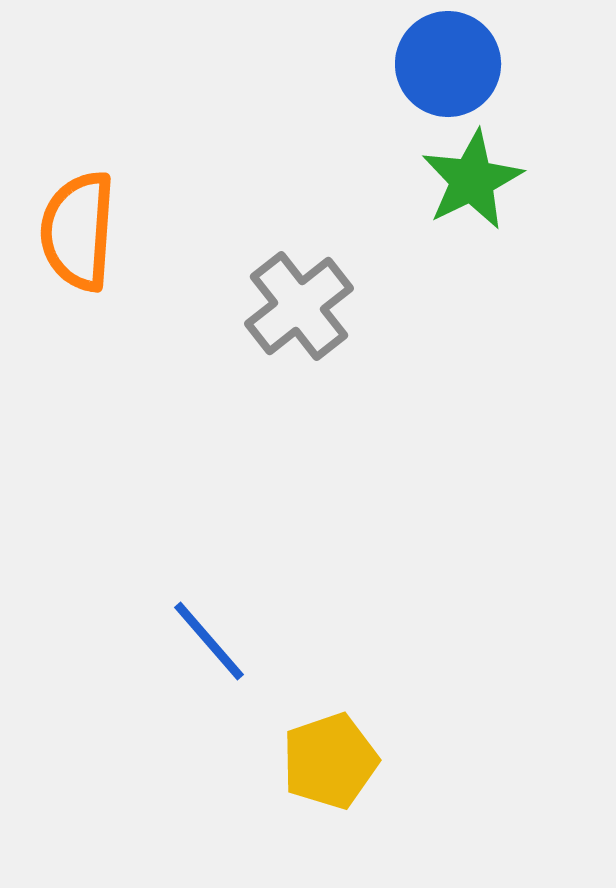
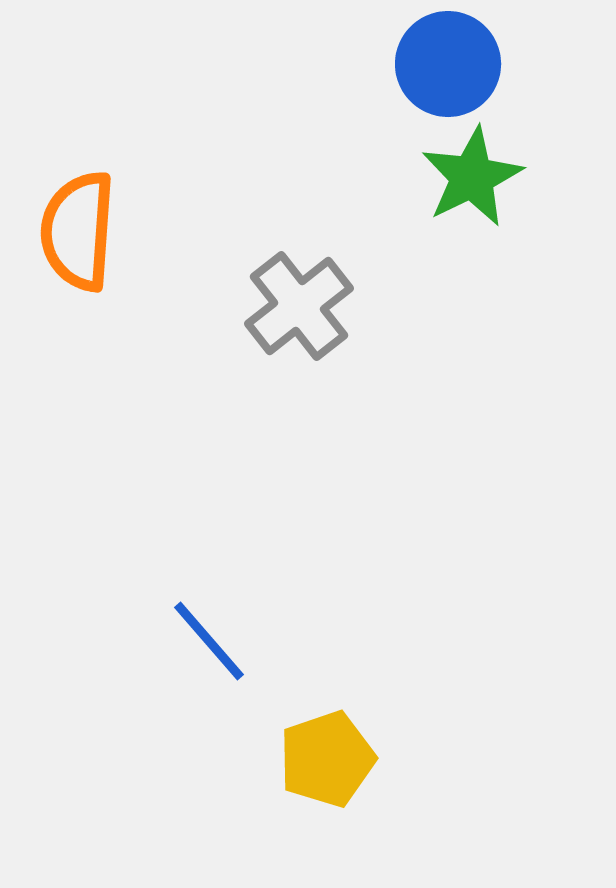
green star: moved 3 px up
yellow pentagon: moved 3 px left, 2 px up
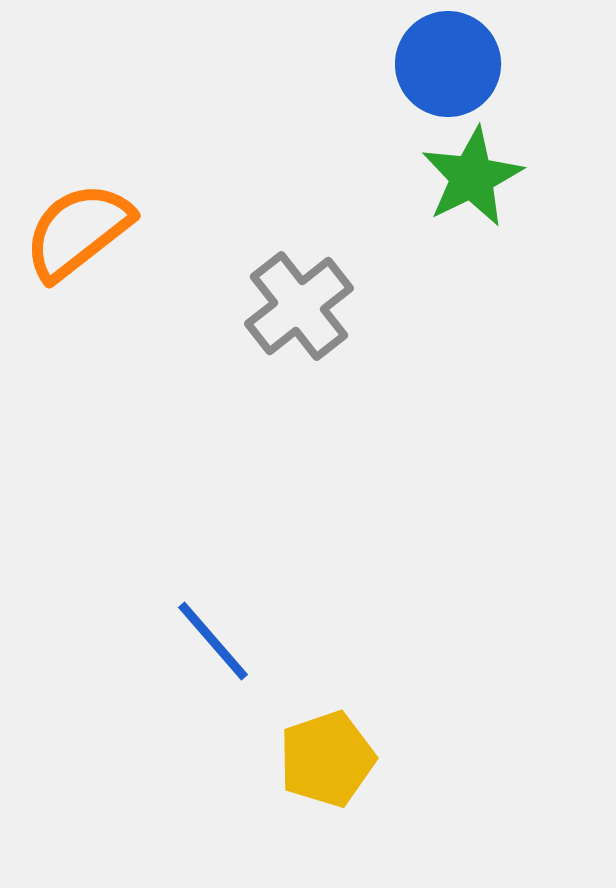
orange semicircle: rotated 48 degrees clockwise
blue line: moved 4 px right
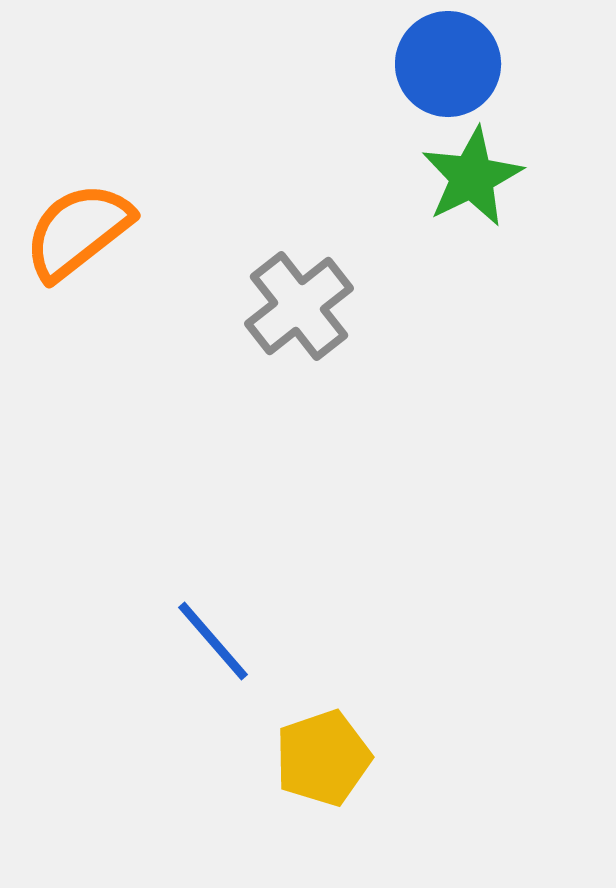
yellow pentagon: moved 4 px left, 1 px up
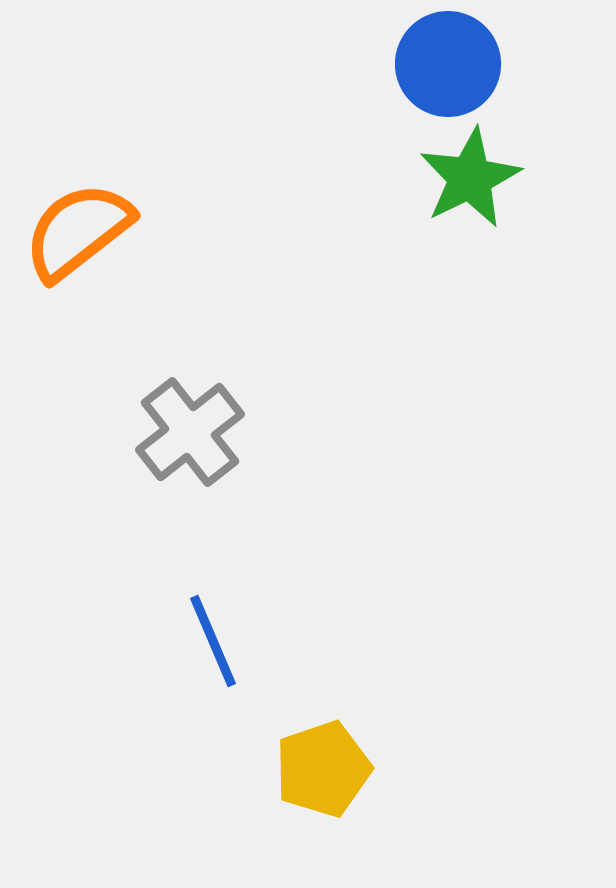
green star: moved 2 px left, 1 px down
gray cross: moved 109 px left, 126 px down
blue line: rotated 18 degrees clockwise
yellow pentagon: moved 11 px down
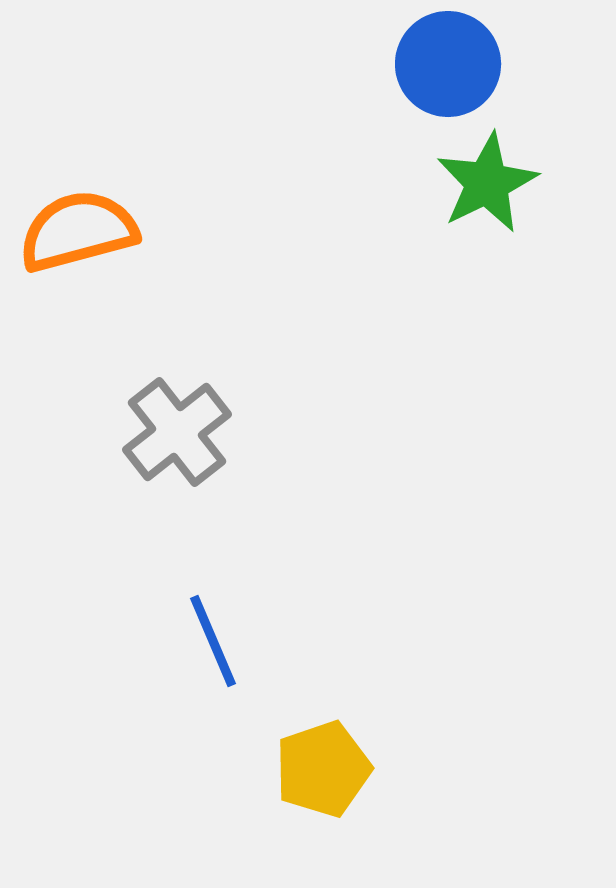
green star: moved 17 px right, 5 px down
orange semicircle: rotated 23 degrees clockwise
gray cross: moved 13 px left
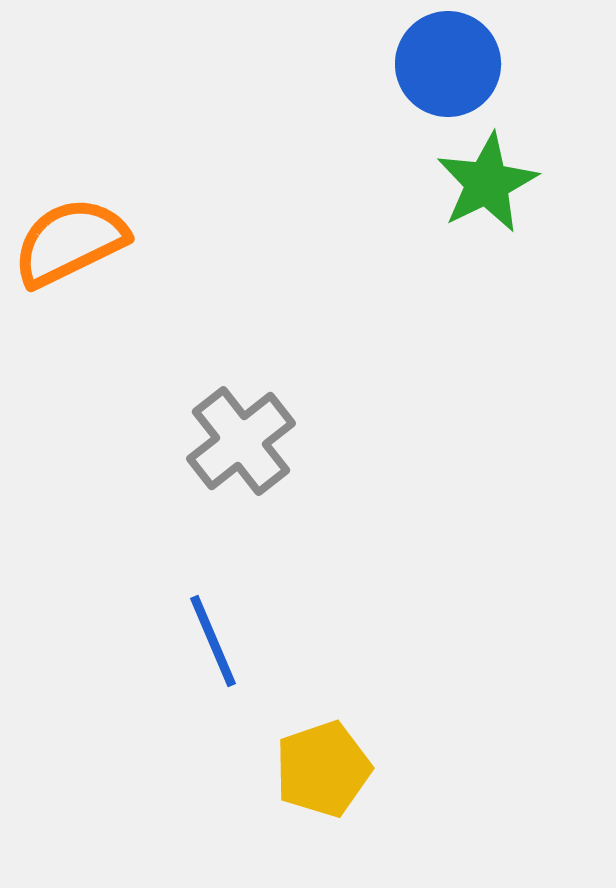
orange semicircle: moved 8 px left, 11 px down; rotated 11 degrees counterclockwise
gray cross: moved 64 px right, 9 px down
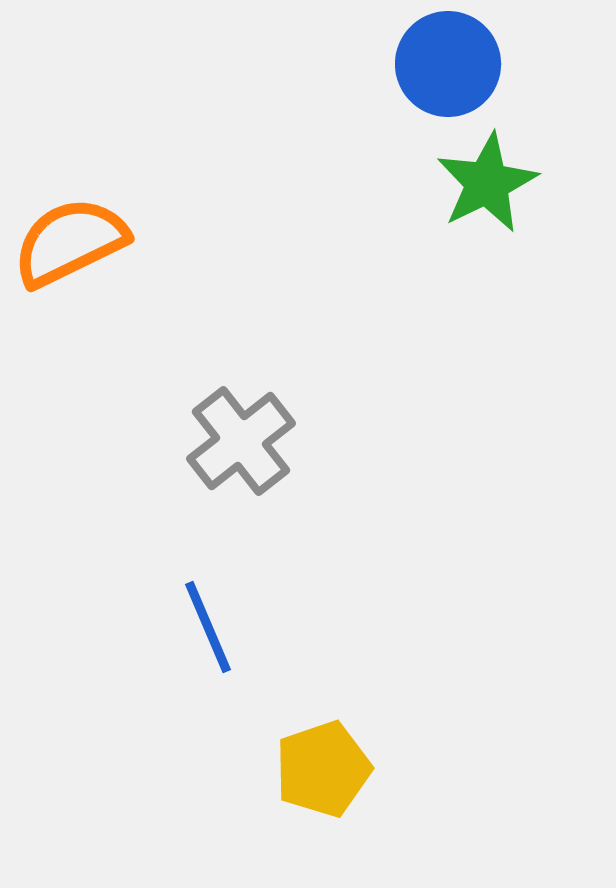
blue line: moved 5 px left, 14 px up
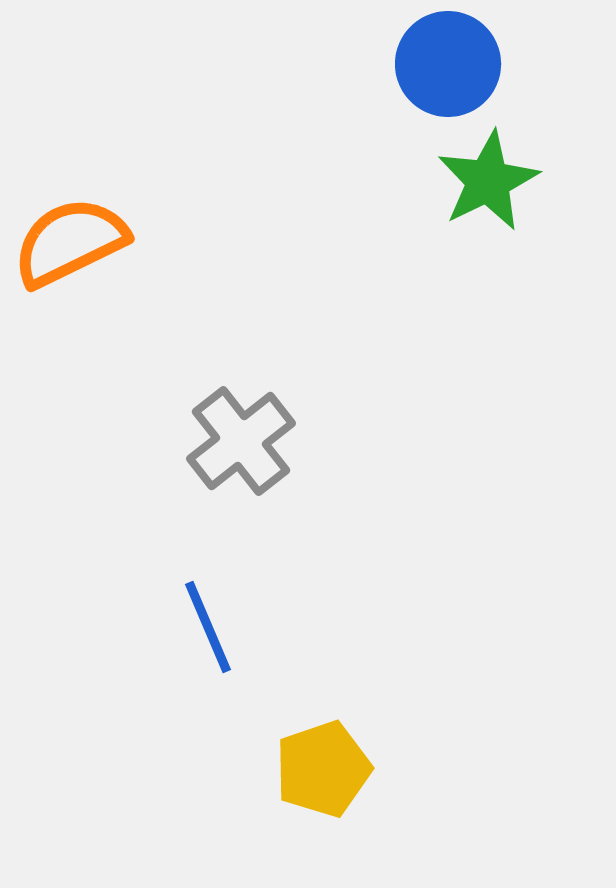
green star: moved 1 px right, 2 px up
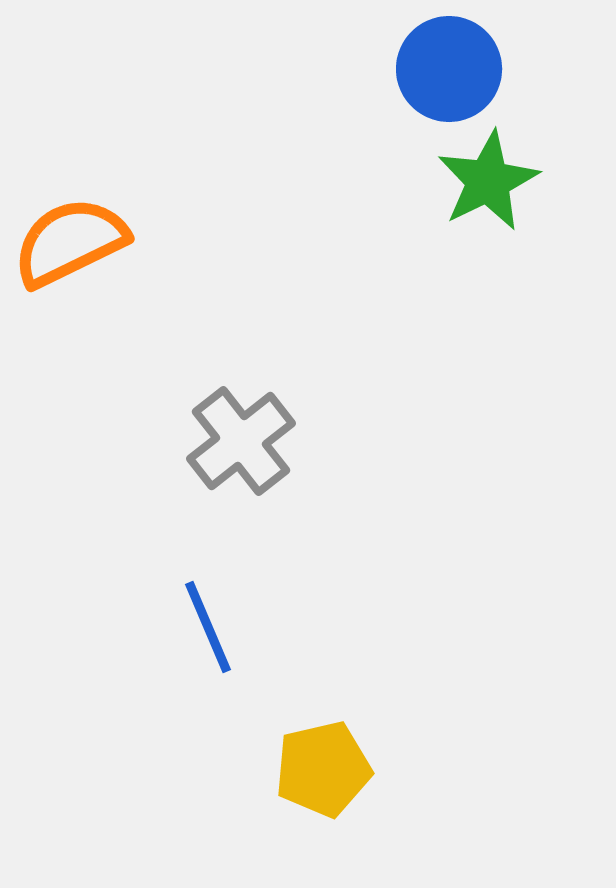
blue circle: moved 1 px right, 5 px down
yellow pentagon: rotated 6 degrees clockwise
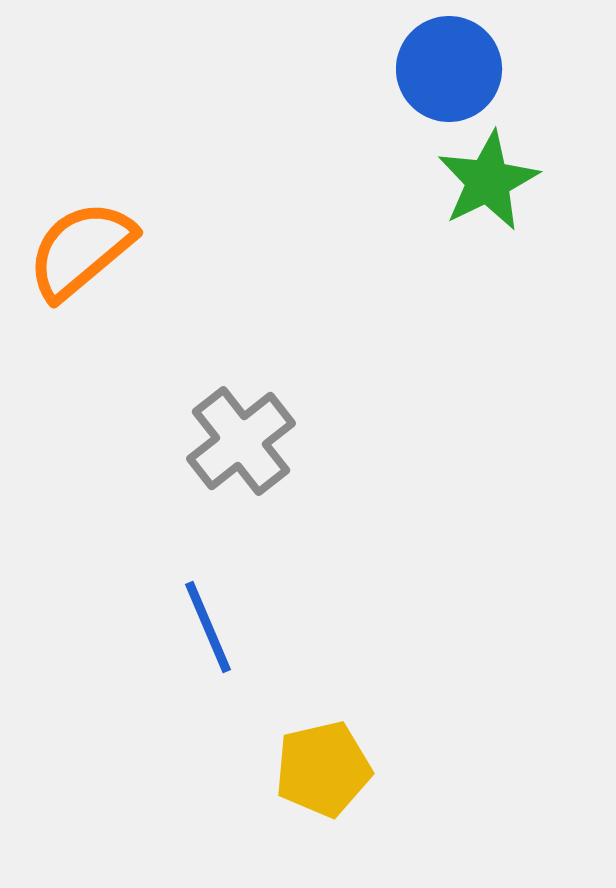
orange semicircle: moved 11 px right, 8 px down; rotated 14 degrees counterclockwise
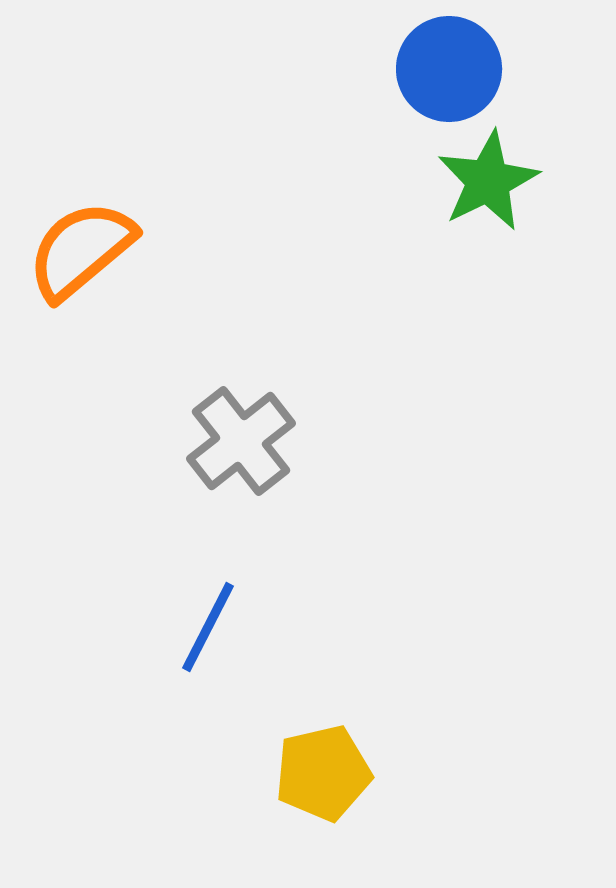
blue line: rotated 50 degrees clockwise
yellow pentagon: moved 4 px down
